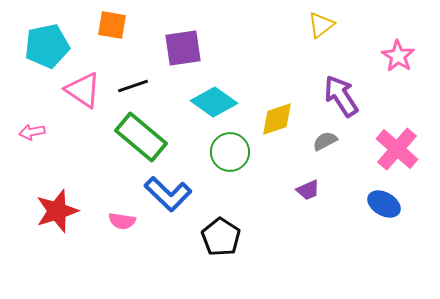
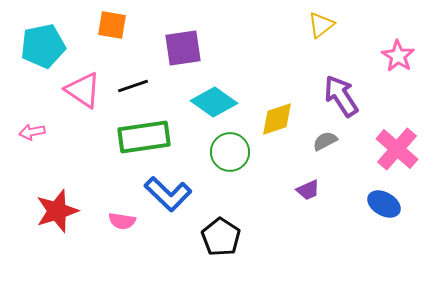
cyan pentagon: moved 4 px left
green rectangle: moved 3 px right; rotated 48 degrees counterclockwise
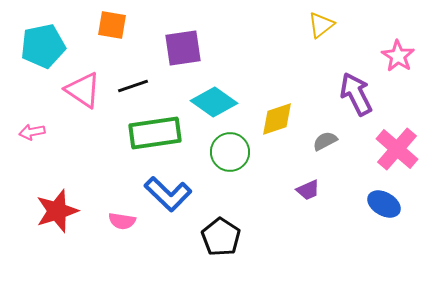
purple arrow: moved 15 px right, 2 px up; rotated 6 degrees clockwise
green rectangle: moved 11 px right, 4 px up
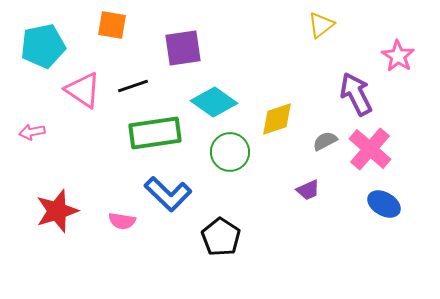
pink cross: moved 27 px left
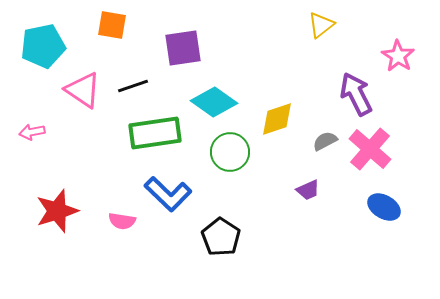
blue ellipse: moved 3 px down
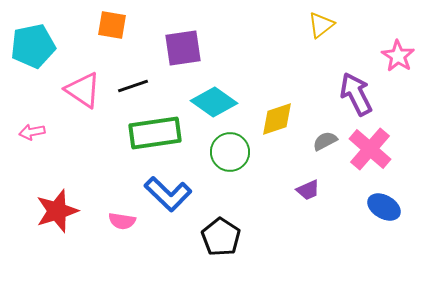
cyan pentagon: moved 10 px left
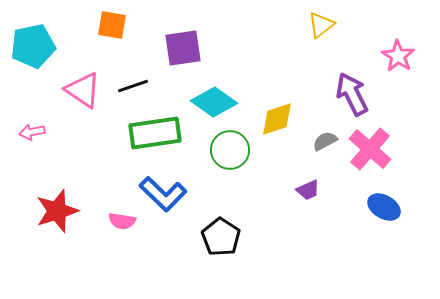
purple arrow: moved 4 px left
green circle: moved 2 px up
blue L-shape: moved 5 px left
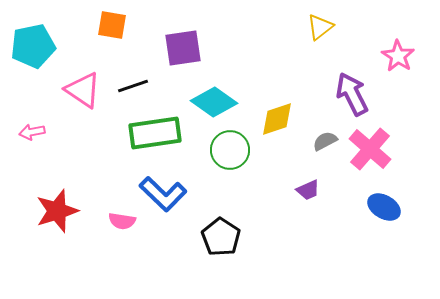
yellow triangle: moved 1 px left, 2 px down
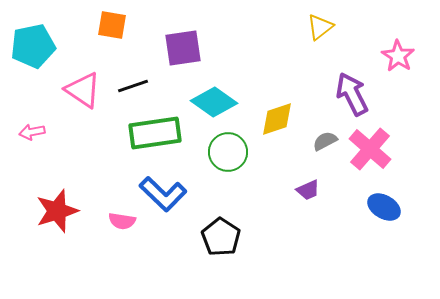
green circle: moved 2 px left, 2 px down
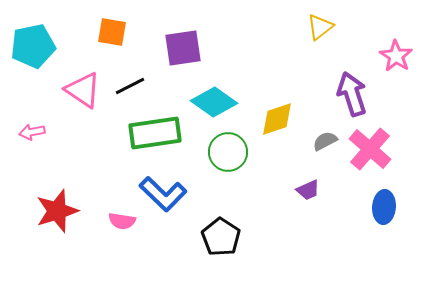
orange square: moved 7 px down
pink star: moved 2 px left
black line: moved 3 px left; rotated 8 degrees counterclockwise
purple arrow: rotated 9 degrees clockwise
blue ellipse: rotated 64 degrees clockwise
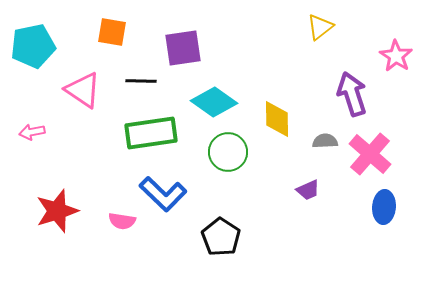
black line: moved 11 px right, 5 px up; rotated 28 degrees clockwise
yellow diamond: rotated 72 degrees counterclockwise
green rectangle: moved 4 px left
gray semicircle: rotated 25 degrees clockwise
pink cross: moved 5 px down
